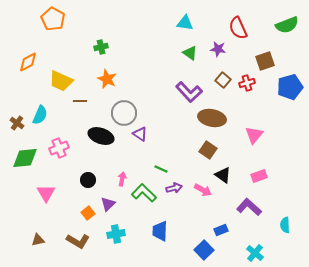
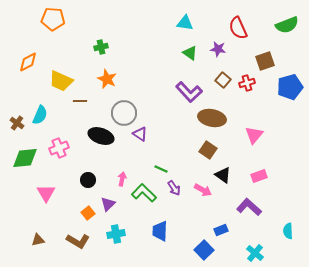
orange pentagon at (53, 19): rotated 25 degrees counterclockwise
purple arrow at (174, 188): rotated 70 degrees clockwise
cyan semicircle at (285, 225): moved 3 px right, 6 px down
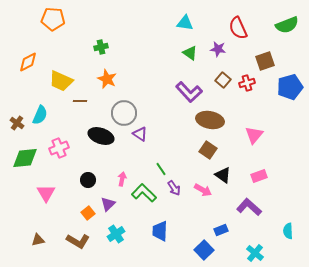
brown ellipse at (212, 118): moved 2 px left, 2 px down
green line at (161, 169): rotated 32 degrees clockwise
cyan cross at (116, 234): rotated 24 degrees counterclockwise
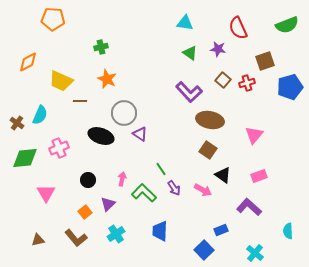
orange square at (88, 213): moved 3 px left, 1 px up
brown L-shape at (78, 241): moved 2 px left, 3 px up; rotated 20 degrees clockwise
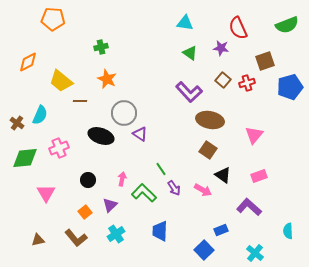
purple star at (218, 49): moved 3 px right, 1 px up
yellow trapezoid at (61, 81): rotated 15 degrees clockwise
purple triangle at (108, 204): moved 2 px right, 1 px down
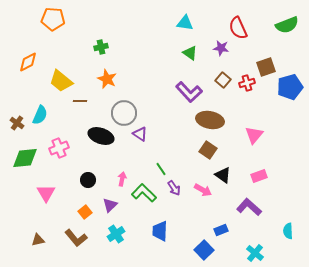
brown square at (265, 61): moved 1 px right, 6 px down
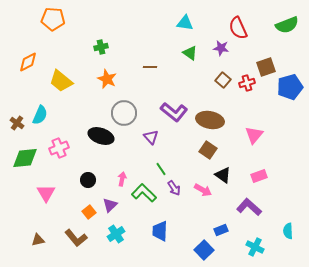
purple L-shape at (189, 92): moved 15 px left, 20 px down; rotated 8 degrees counterclockwise
brown line at (80, 101): moved 70 px right, 34 px up
purple triangle at (140, 134): moved 11 px right, 3 px down; rotated 14 degrees clockwise
orange square at (85, 212): moved 4 px right
cyan cross at (255, 253): moved 6 px up; rotated 12 degrees counterclockwise
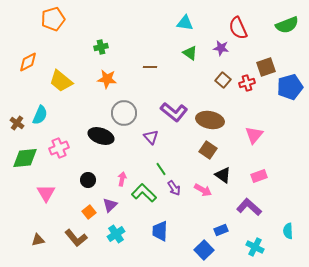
orange pentagon at (53, 19): rotated 20 degrees counterclockwise
orange star at (107, 79): rotated 18 degrees counterclockwise
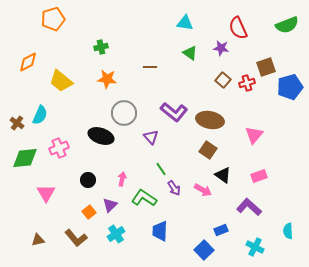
green L-shape at (144, 193): moved 5 px down; rotated 10 degrees counterclockwise
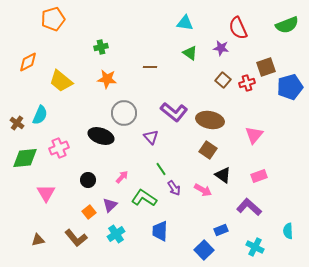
pink arrow at (122, 179): moved 2 px up; rotated 32 degrees clockwise
